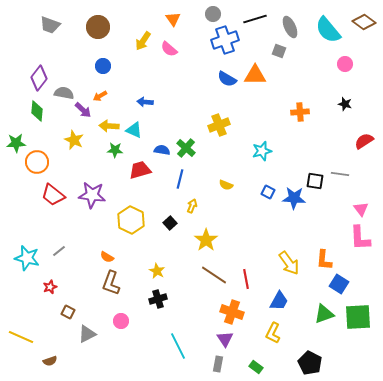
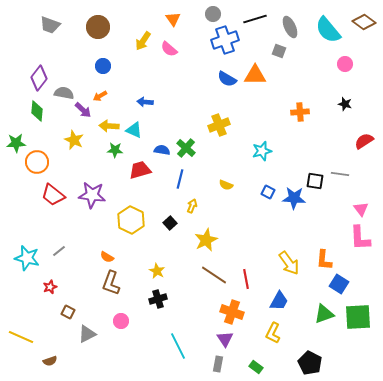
yellow star at (206, 240): rotated 10 degrees clockwise
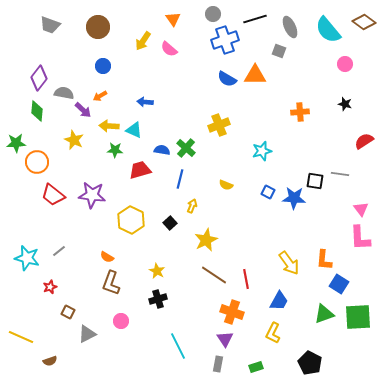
green rectangle at (256, 367): rotated 56 degrees counterclockwise
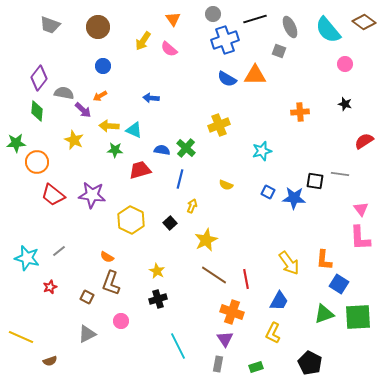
blue arrow at (145, 102): moved 6 px right, 4 px up
brown square at (68, 312): moved 19 px right, 15 px up
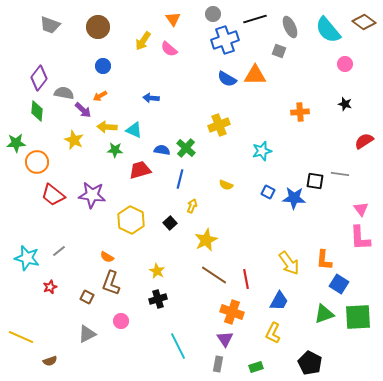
yellow arrow at (109, 126): moved 2 px left, 1 px down
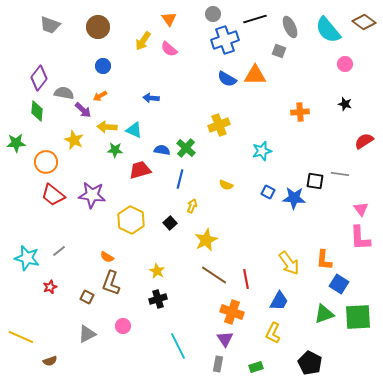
orange triangle at (173, 19): moved 4 px left
orange circle at (37, 162): moved 9 px right
pink circle at (121, 321): moved 2 px right, 5 px down
